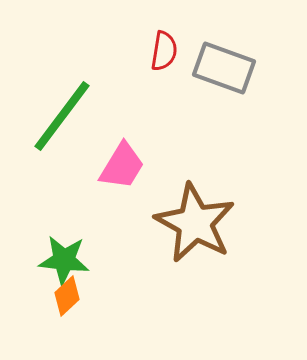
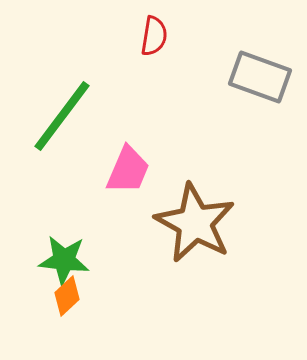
red semicircle: moved 10 px left, 15 px up
gray rectangle: moved 36 px right, 9 px down
pink trapezoid: moved 6 px right, 4 px down; rotated 8 degrees counterclockwise
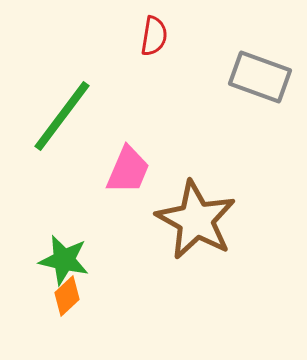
brown star: moved 1 px right, 3 px up
green star: rotated 6 degrees clockwise
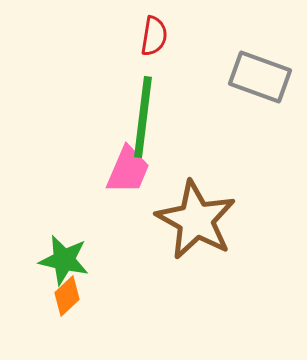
green line: moved 81 px right, 1 px down; rotated 30 degrees counterclockwise
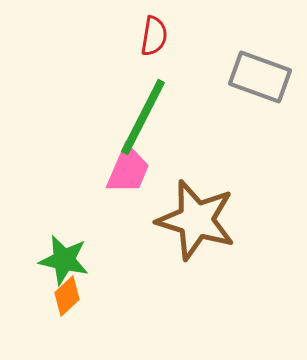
green line: rotated 20 degrees clockwise
brown star: rotated 12 degrees counterclockwise
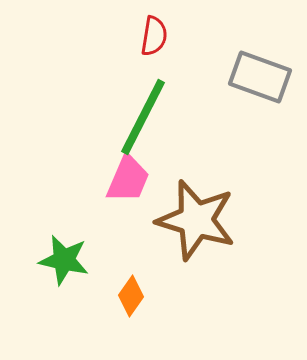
pink trapezoid: moved 9 px down
orange diamond: moved 64 px right; rotated 12 degrees counterclockwise
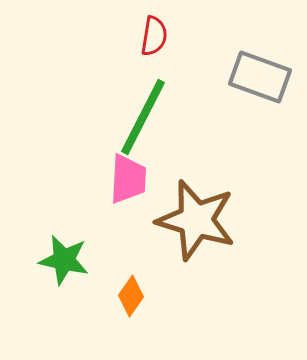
pink trapezoid: rotated 20 degrees counterclockwise
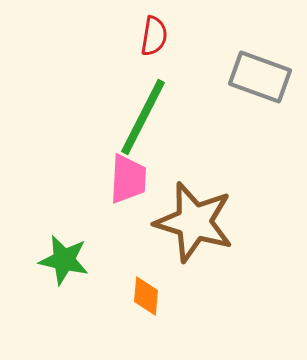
brown star: moved 2 px left, 2 px down
orange diamond: moved 15 px right; rotated 30 degrees counterclockwise
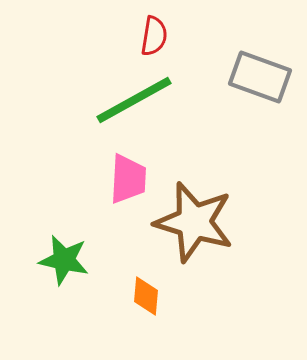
green line: moved 9 px left, 17 px up; rotated 34 degrees clockwise
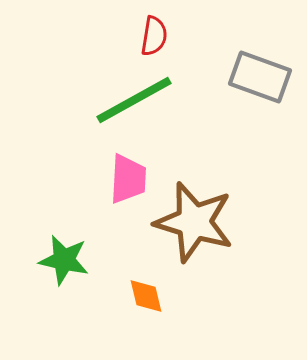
orange diamond: rotated 18 degrees counterclockwise
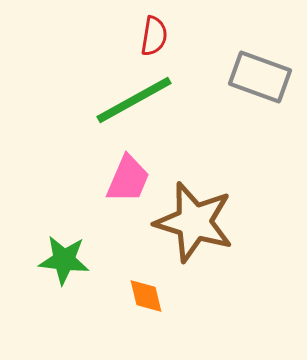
pink trapezoid: rotated 20 degrees clockwise
green star: rotated 6 degrees counterclockwise
